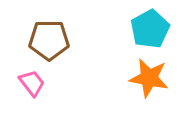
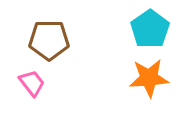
cyan pentagon: rotated 6 degrees counterclockwise
orange star: rotated 15 degrees counterclockwise
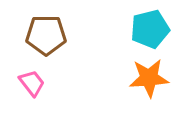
cyan pentagon: rotated 21 degrees clockwise
brown pentagon: moved 3 px left, 5 px up
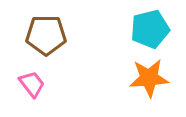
pink trapezoid: moved 1 px down
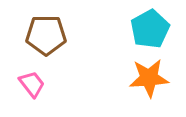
cyan pentagon: rotated 15 degrees counterclockwise
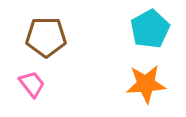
brown pentagon: moved 2 px down
orange star: moved 3 px left, 6 px down
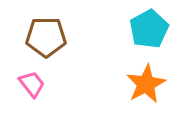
cyan pentagon: moved 1 px left
orange star: rotated 24 degrees counterclockwise
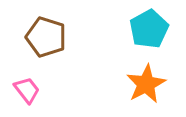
brown pentagon: rotated 18 degrees clockwise
pink trapezoid: moved 5 px left, 6 px down
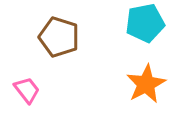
cyan pentagon: moved 4 px left, 6 px up; rotated 18 degrees clockwise
brown pentagon: moved 13 px right
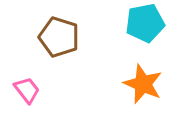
orange star: moved 3 px left; rotated 21 degrees counterclockwise
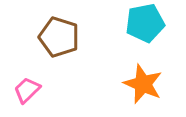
pink trapezoid: rotated 96 degrees counterclockwise
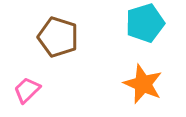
cyan pentagon: rotated 6 degrees counterclockwise
brown pentagon: moved 1 px left
